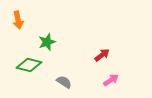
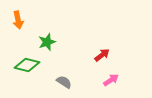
green diamond: moved 2 px left
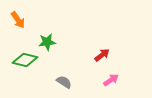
orange arrow: rotated 24 degrees counterclockwise
green star: rotated 12 degrees clockwise
green diamond: moved 2 px left, 5 px up
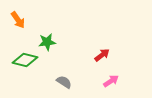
pink arrow: moved 1 px down
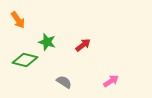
green star: rotated 24 degrees clockwise
red arrow: moved 19 px left, 10 px up
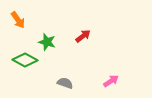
red arrow: moved 9 px up
green diamond: rotated 15 degrees clockwise
gray semicircle: moved 1 px right, 1 px down; rotated 14 degrees counterclockwise
